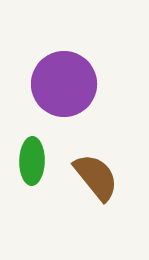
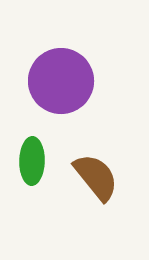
purple circle: moved 3 px left, 3 px up
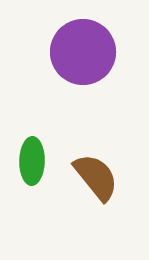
purple circle: moved 22 px right, 29 px up
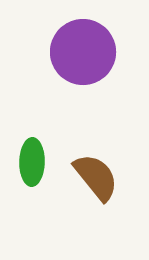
green ellipse: moved 1 px down
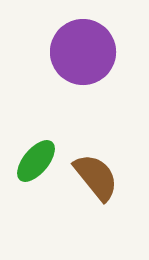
green ellipse: moved 4 px right, 1 px up; rotated 39 degrees clockwise
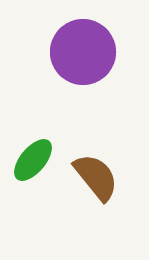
green ellipse: moved 3 px left, 1 px up
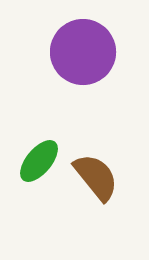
green ellipse: moved 6 px right, 1 px down
